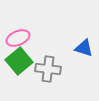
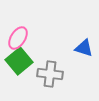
pink ellipse: rotated 35 degrees counterclockwise
gray cross: moved 2 px right, 5 px down
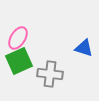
green square: rotated 16 degrees clockwise
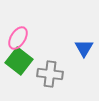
blue triangle: rotated 42 degrees clockwise
green square: rotated 28 degrees counterclockwise
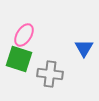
pink ellipse: moved 6 px right, 3 px up
green square: moved 2 px up; rotated 20 degrees counterclockwise
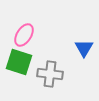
green square: moved 3 px down
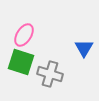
green square: moved 2 px right
gray cross: rotated 10 degrees clockwise
